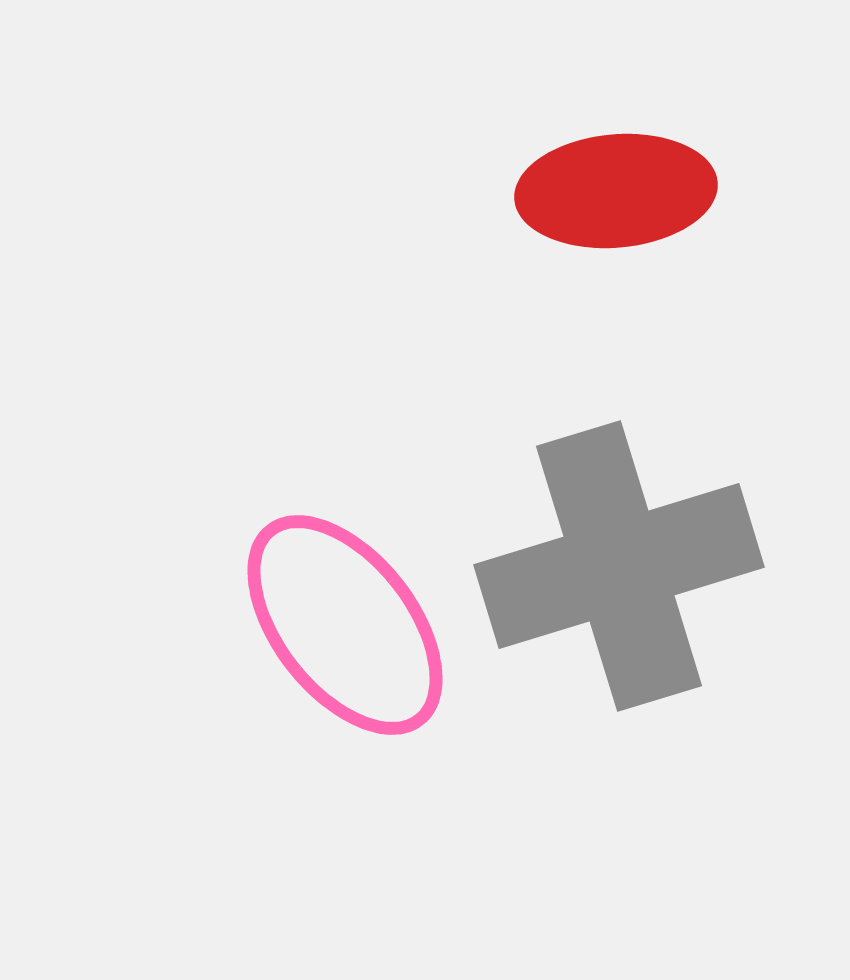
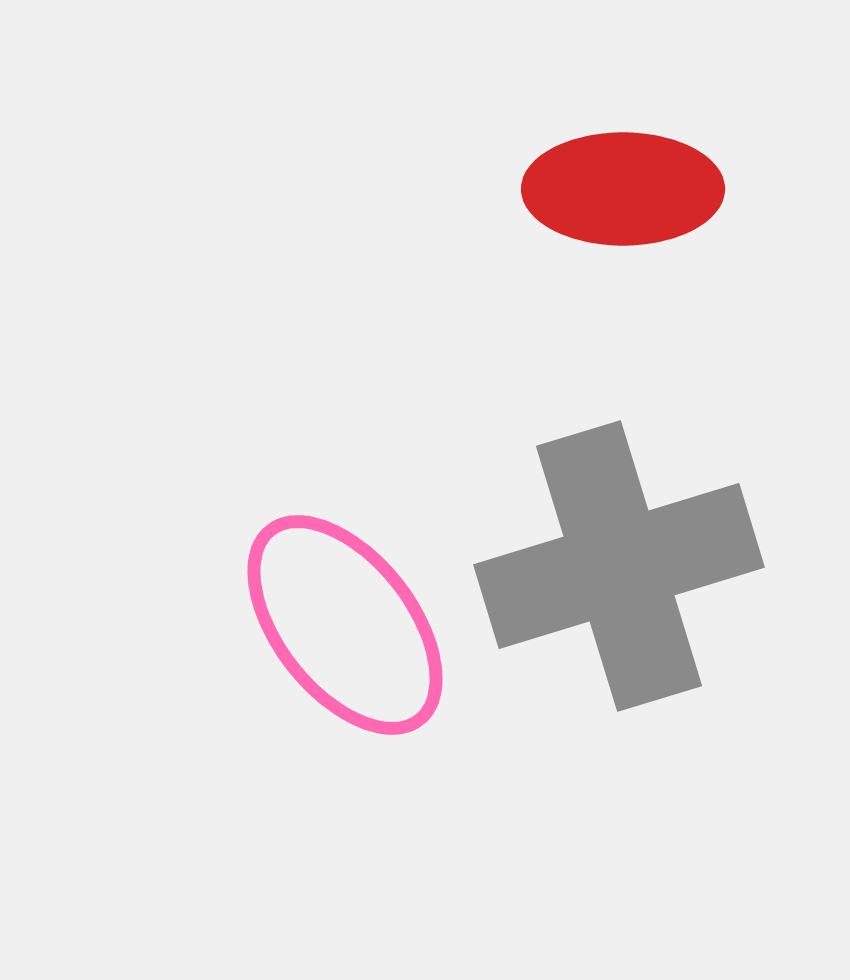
red ellipse: moved 7 px right, 2 px up; rotated 5 degrees clockwise
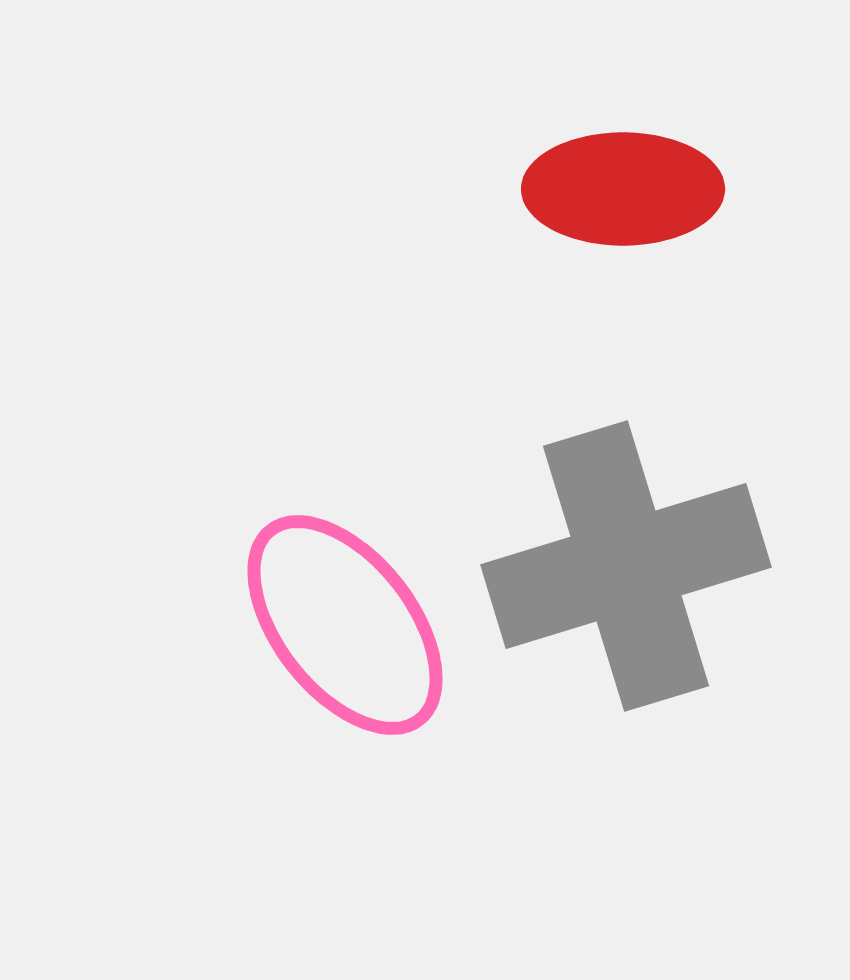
gray cross: moved 7 px right
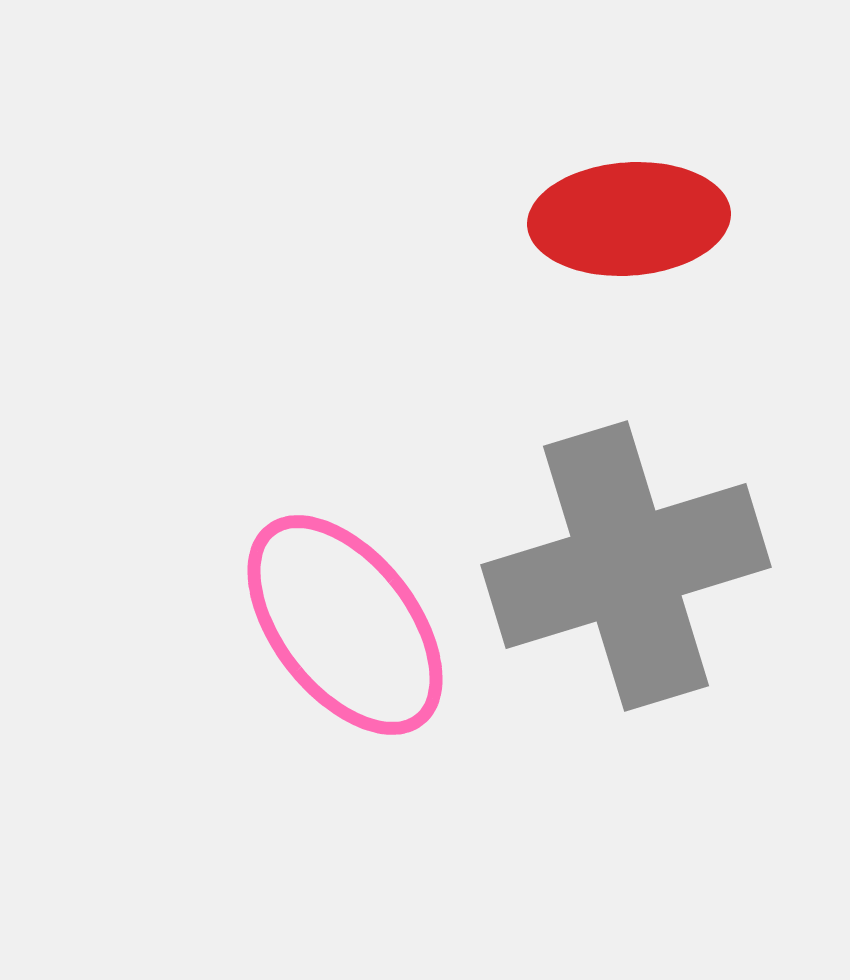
red ellipse: moved 6 px right, 30 px down; rotated 4 degrees counterclockwise
